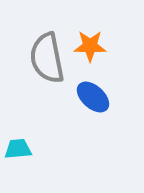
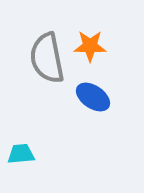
blue ellipse: rotated 8 degrees counterclockwise
cyan trapezoid: moved 3 px right, 5 px down
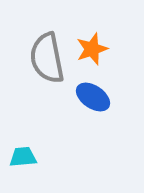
orange star: moved 2 px right, 3 px down; rotated 20 degrees counterclockwise
cyan trapezoid: moved 2 px right, 3 px down
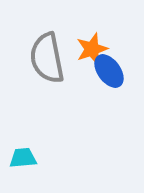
blue ellipse: moved 16 px right, 26 px up; rotated 20 degrees clockwise
cyan trapezoid: moved 1 px down
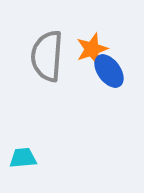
gray semicircle: moved 2 px up; rotated 15 degrees clockwise
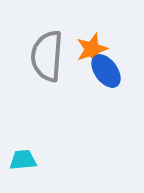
blue ellipse: moved 3 px left
cyan trapezoid: moved 2 px down
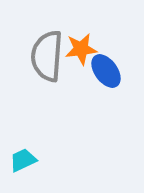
orange star: moved 11 px left; rotated 12 degrees clockwise
cyan trapezoid: rotated 20 degrees counterclockwise
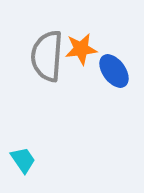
blue ellipse: moved 8 px right
cyan trapezoid: rotated 80 degrees clockwise
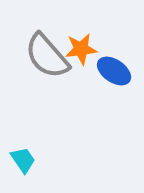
gray semicircle: rotated 45 degrees counterclockwise
blue ellipse: rotated 20 degrees counterclockwise
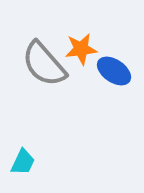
gray semicircle: moved 3 px left, 8 px down
cyan trapezoid: moved 2 px down; rotated 60 degrees clockwise
